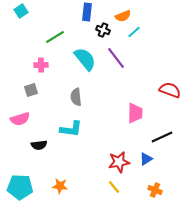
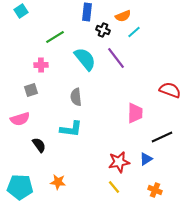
black semicircle: rotated 119 degrees counterclockwise
orange star: moved 2 px left, 4 px up
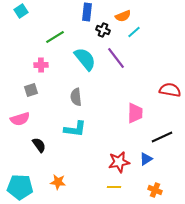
red semicircle: rotated 10 degrees counterclockwise
cyan L-shape: moved 4 px right
yellow line: rotated 48 degrees counterclockwise
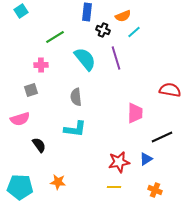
purple line: rotated 20 degrees clockwise
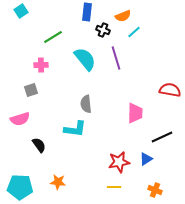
green line: moved 2 px left
gray semicircle: moved 10 px right, 7 px down
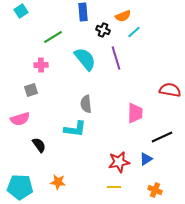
blue rectangle: moved 4 px left; rotated 12 degrees counterclockwise
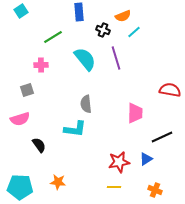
blue rectangle: moved 4 px left
gray square: moved 4 px left
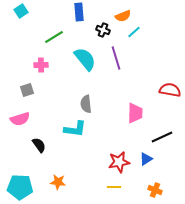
green line: moved 1 px right
